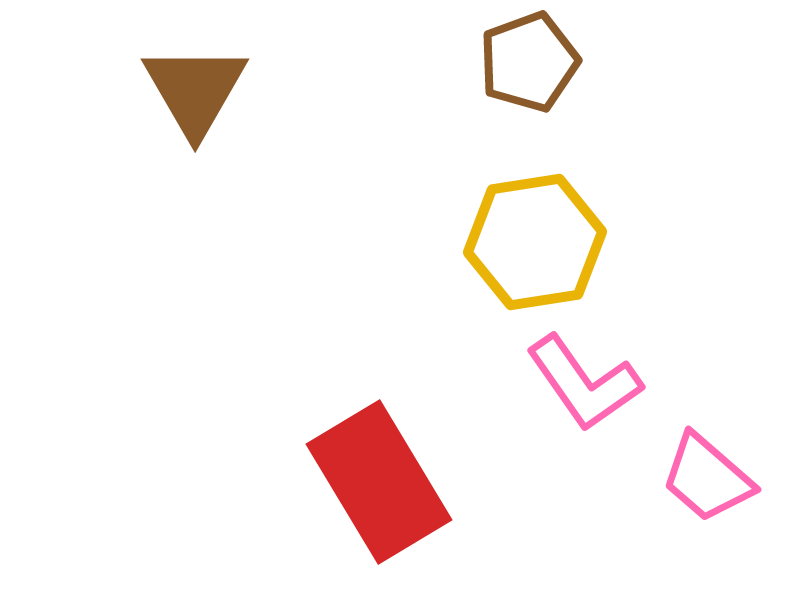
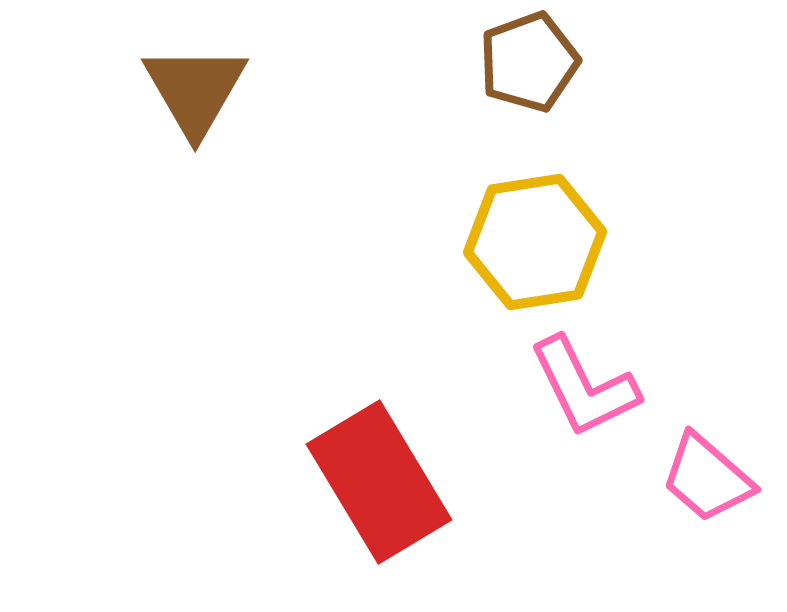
pink L-shape: moved 4 px down; rotated 9 degrees clockwise
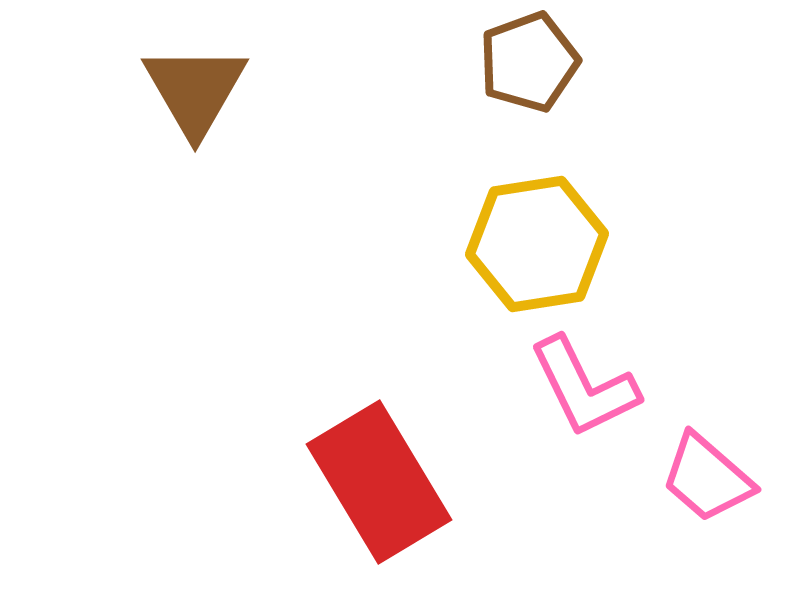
yellow hexagon: moved 2 px right, 2 px down
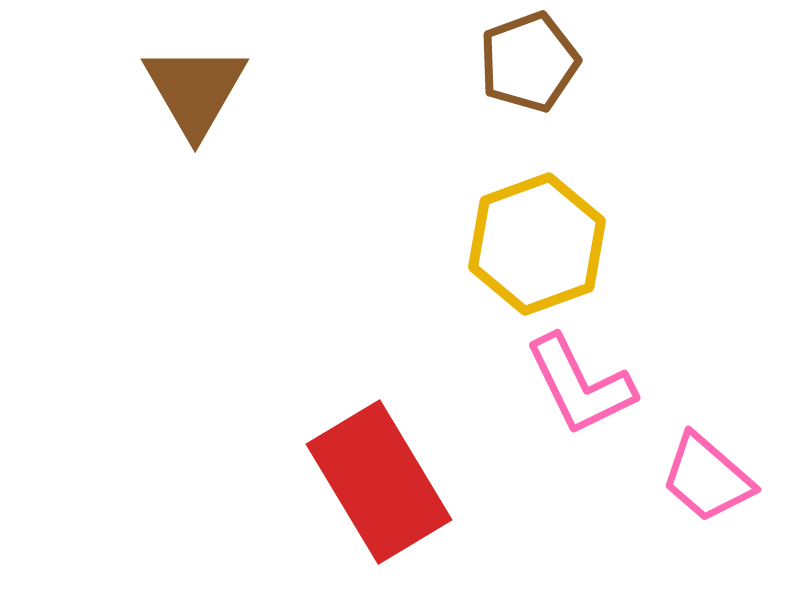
yellow hexagon: rotated 11 degrees counterclockwise
pink L-shape: moved 4 px left, 2 px up
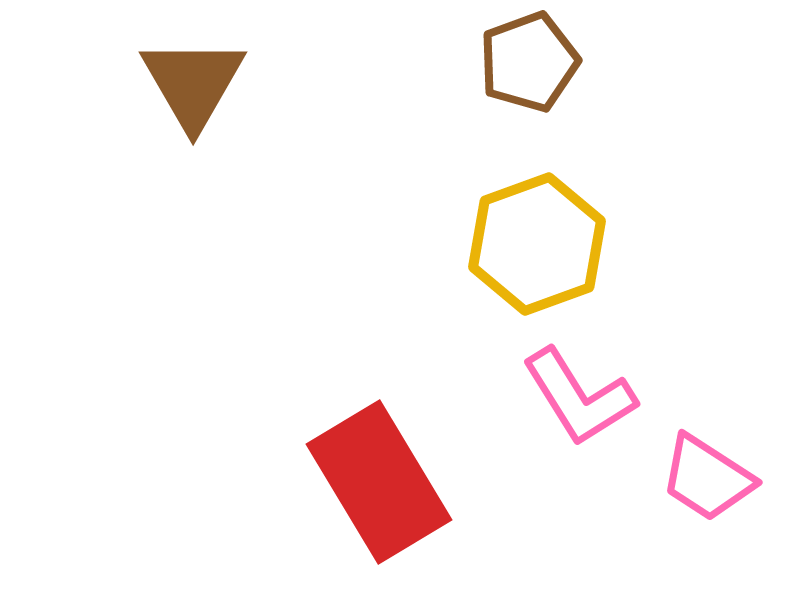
brown triangle: moved 2 px left, 7 px up
pink L-shape: moved 1 px left, 12 px down; rotated 6 degrees counterclockwise
pink trapezoid: rotated 8 degrees counterclockwise
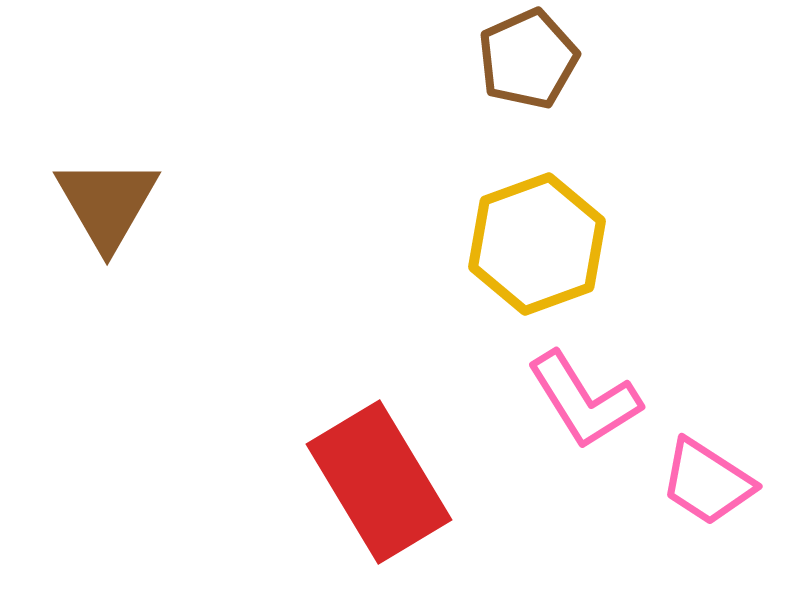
brown pentagon: moved 1 px left, 3 px up; rotated 4 degrees counterclockwise
brown triangle: moved 86 px left, 120 px down
pink L-shape: moved 5 px right, 3 px down
pink trapezoid: moved 4 px down
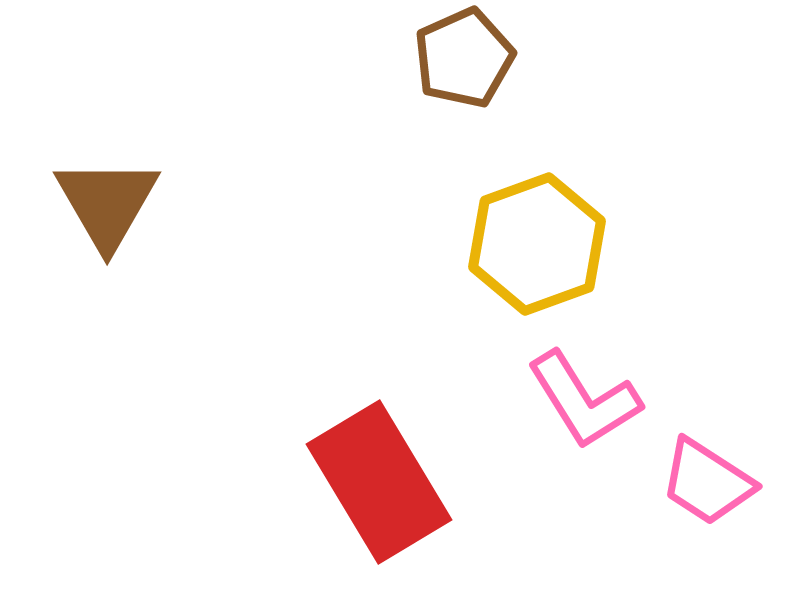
brown pentagon: moved 64 px left, 1 px up
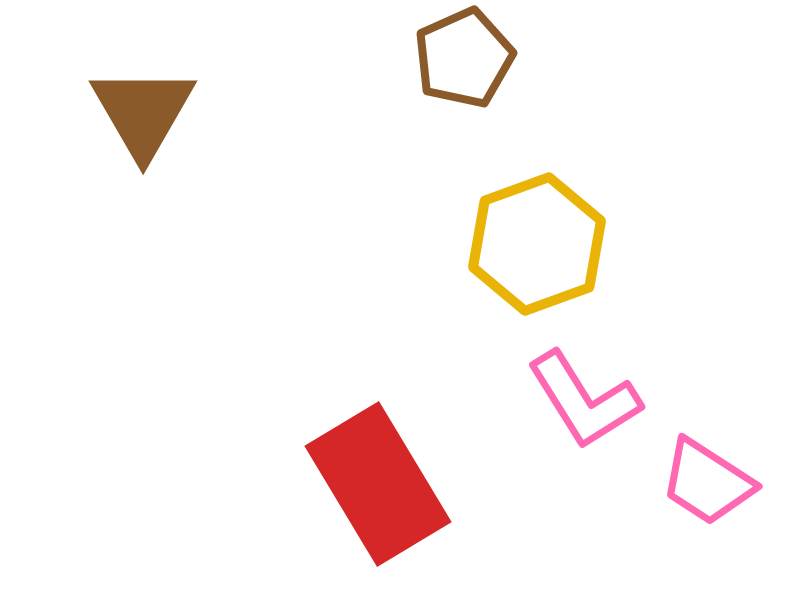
brown triangle: moved 36 px right, 91 px up
red rectangle: moved 1 px left, 2 px down
